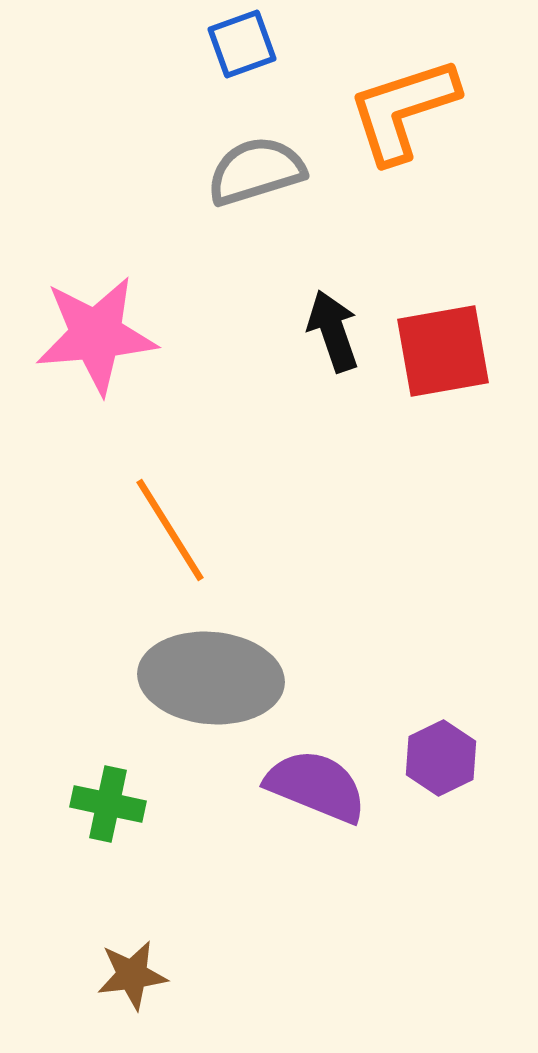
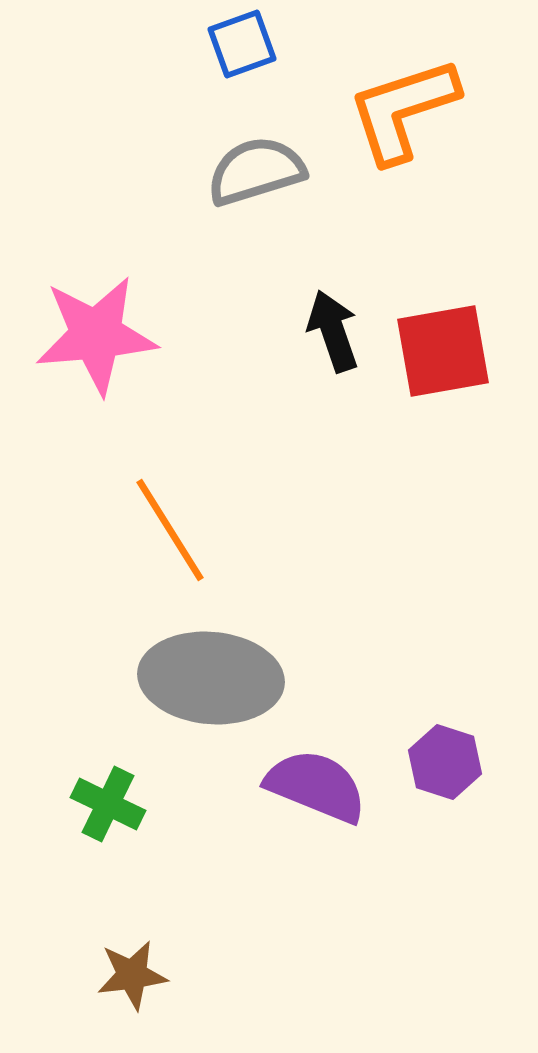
purple hexagon: moved 4 px right, 4 px down; rotated 16 degrees counterclockwise
green cross: rotated 14 degrees clockwise
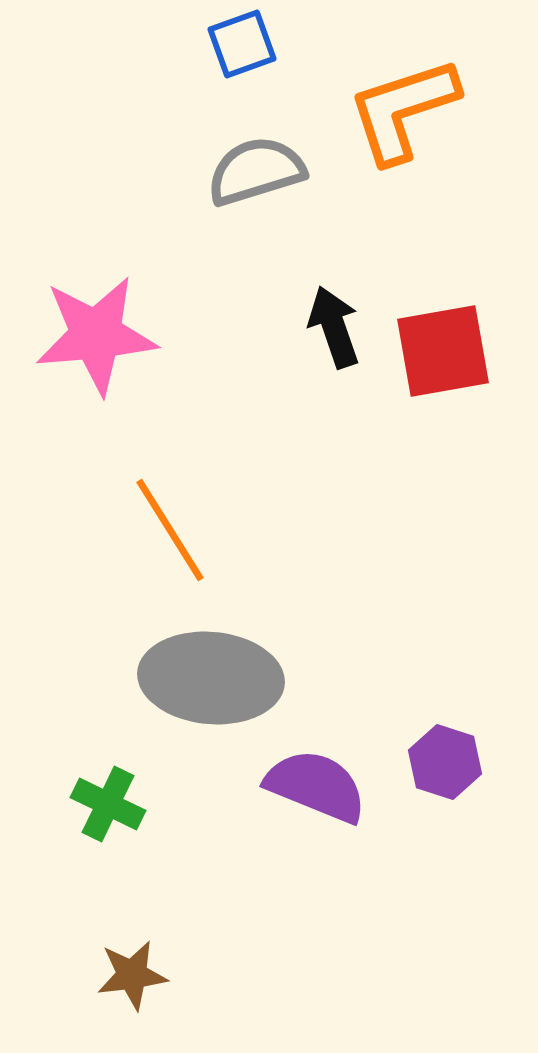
black arrow: moved 1 px right, 4 px up
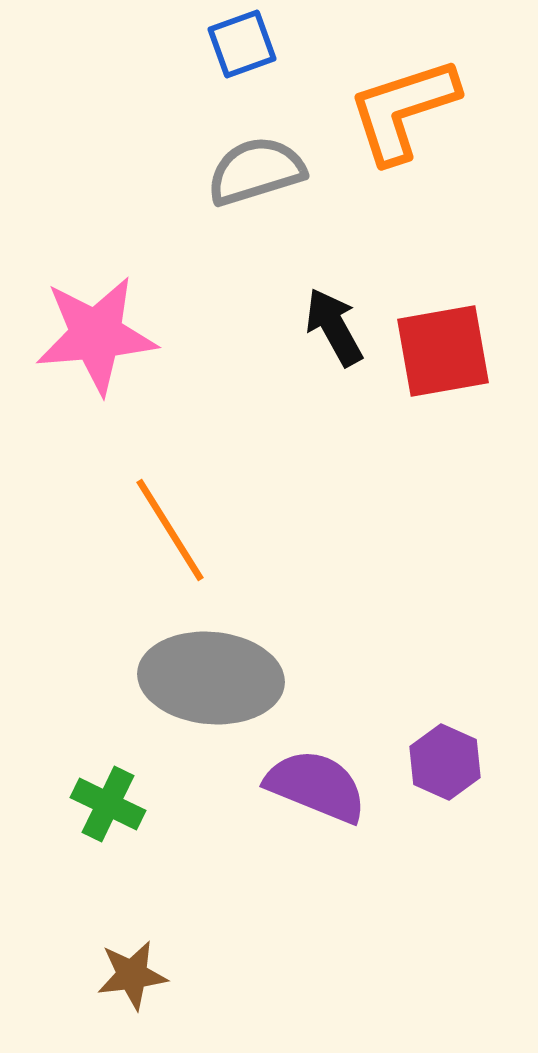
black arrow: rotated 10 degrees counterclockwise
purple hexagon: rotated 6 degrees clockwise
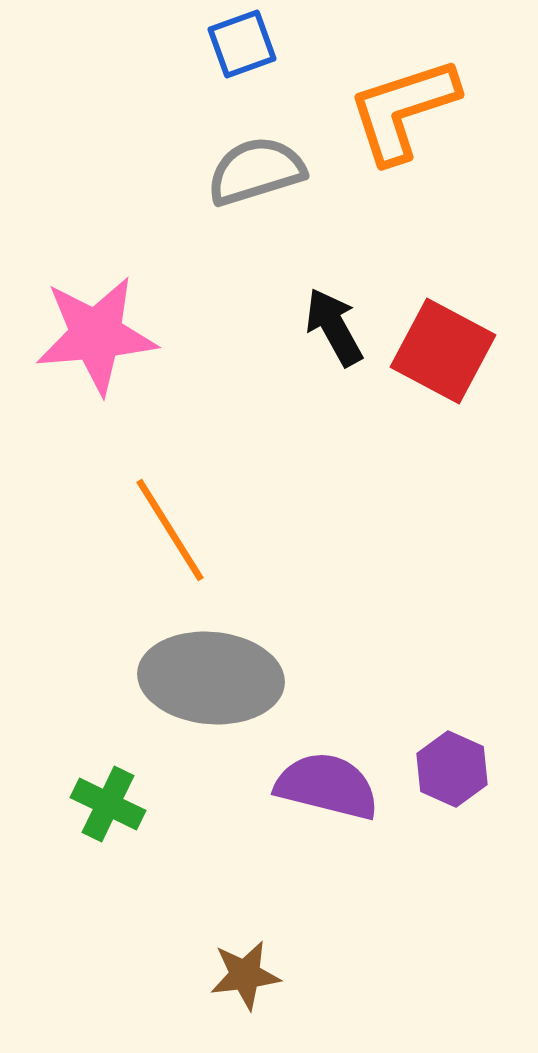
red square: rotated 38 degrees clockwise
purple hexagon: moved 7 px right, 7 px down
purple semicircle: moved 11 px right; rotated 8 degrees counterclockwise
brown star: moved 113 px right
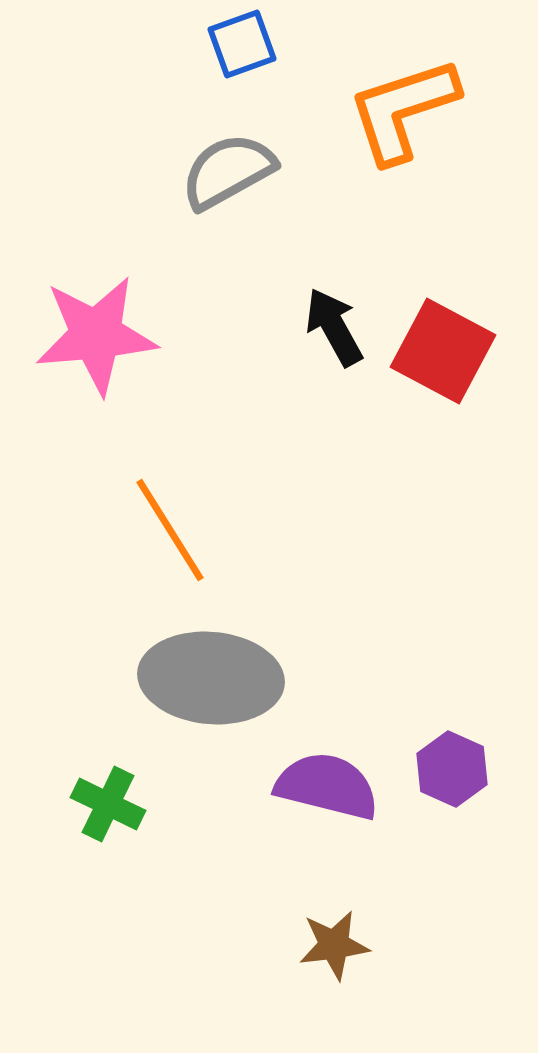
gray semicircle: moved 28 px left; rotated 12 degrees counterclockwise
brown star: moved 89 px right, 30 px up
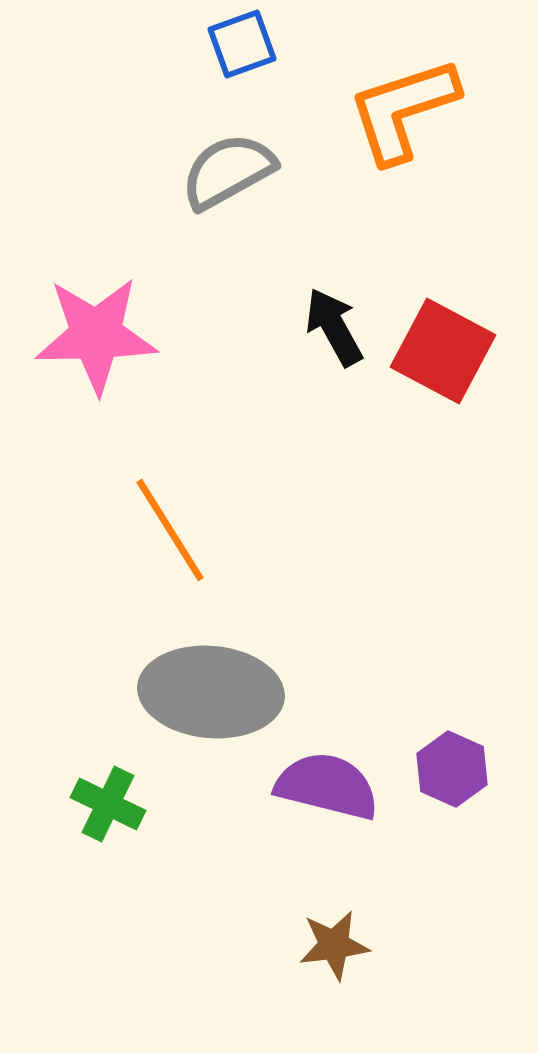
pink star: rotated 4 degrees clockwise
gray ellipse: moved 14 px down
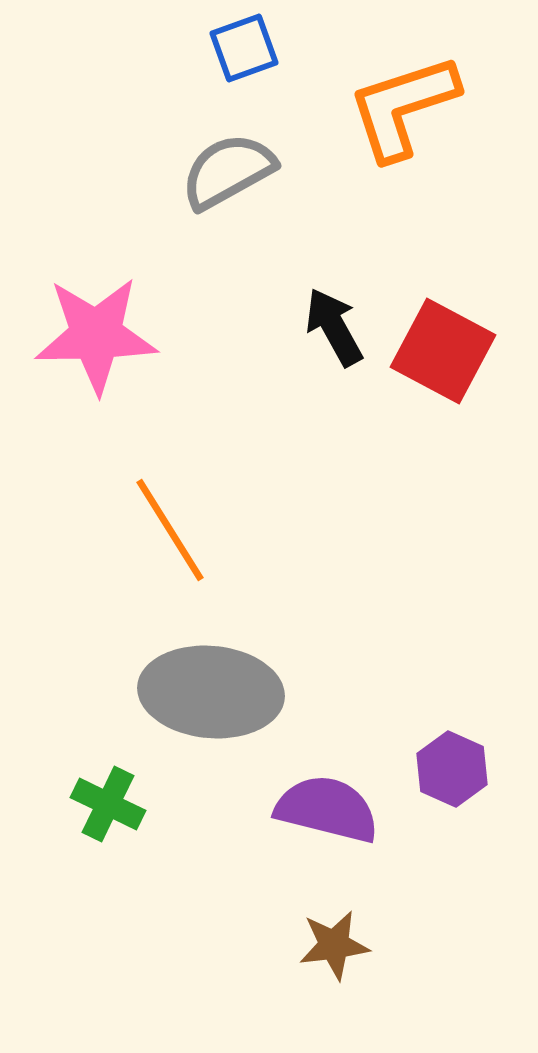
blue square: moved 2 px right, 4 px down
orange L-shape: moved 3 px up
purple semicircle: moved 23 px down
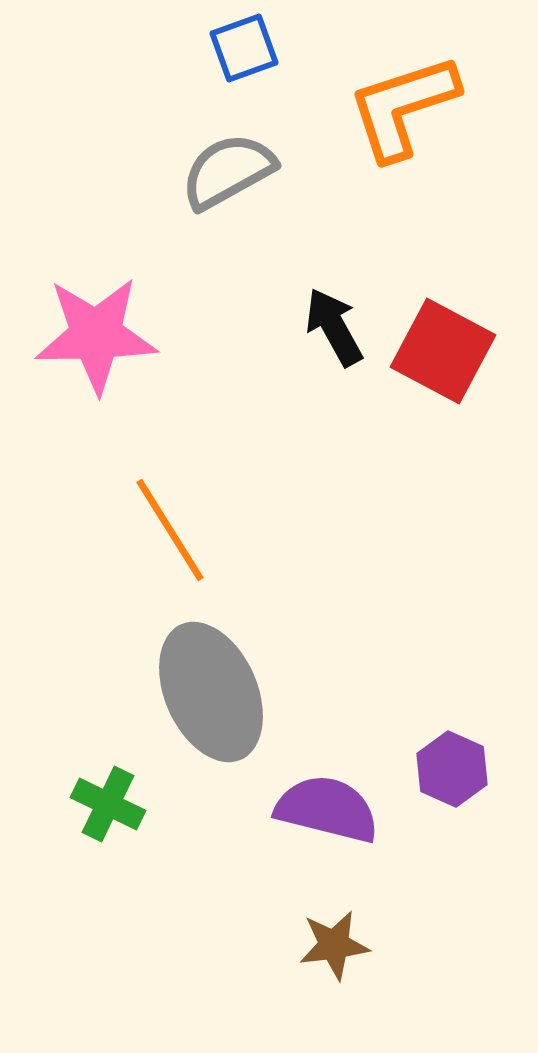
gray ellipse: rotated 61 degrees clockwise
